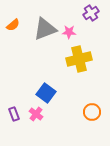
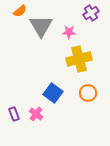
orange semicircle: moved 7 px right, 14 px up
gray triangle: moved 4 px left, 3 px up; rotated 40 degrees counterclockwise
blue square: moved 7 px right
orange circle: moved 4 px left, 19 px up
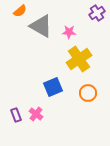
purple cross: moved 6 px right
gray triangle: rotated 30 degrees counterclockwise
yellow cross: rotated 20 degrees counterclockwise
blue square: moved 6 px up; rotated 30 degrees clockwise
purple rectangle: moved 2 px right, 1 px down
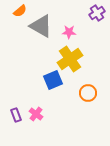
yellow cross: moved 9 px left
blue square: moved 7 px up
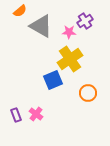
purple cross: moved 12 px left, 8 px down
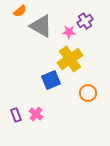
blue square: moved 2 px left
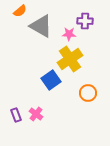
purple cross: rotated 35 degrees clockwise
pink star: moved 2 px down
blue square: rotated 12 degrees counterclockwise
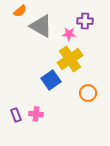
pink cross: rotated 32 degrees counterclockwise
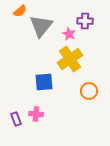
gray triangle: rotated 40 degrees clockwise
pink star: rotated 24 degrees clockwise
blue square: moved 7 px left, 2 px down; rotated 30 degrees clockwise
orange circle: moved 1 px right, 2 px up
purple rectangle: moved 4 px down
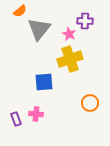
gray triangle: moved 2 px left, 3 px down
yellow cross: rotated 15 degrees clockwise
orange circle: moved 1 px right, 12 px down
